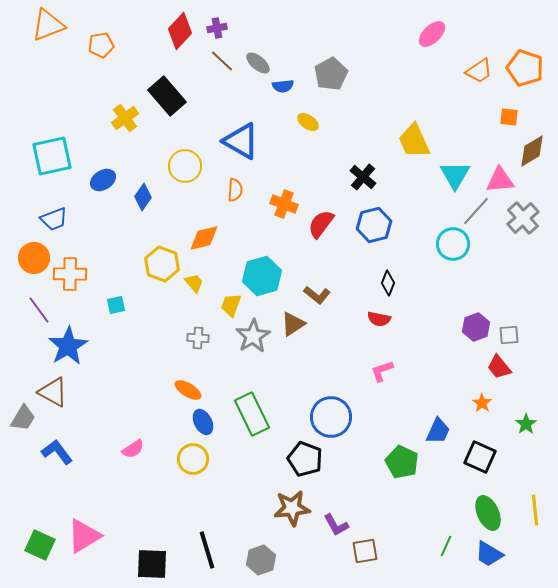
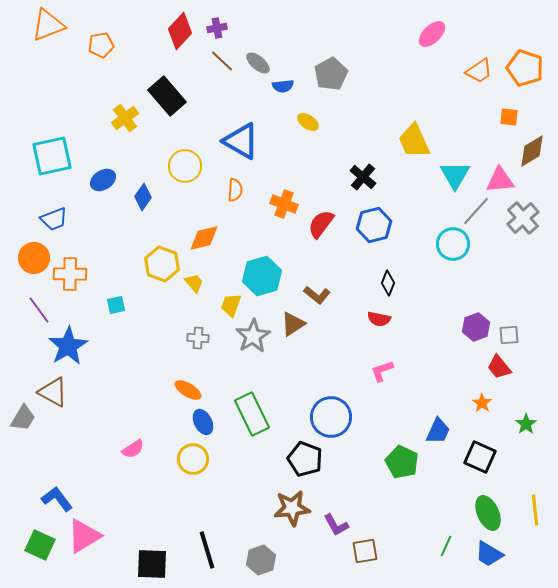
blue L-shape at (57, 452): moved 47 px down
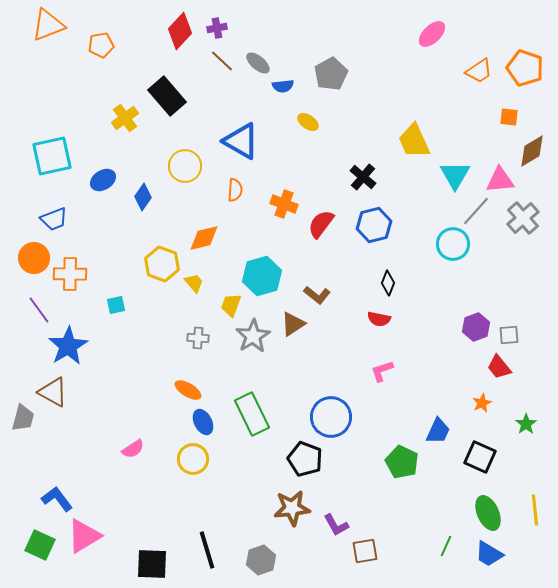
orange star at (482, 403): rotated 12 degrees clockwise
gray trapezoid at (23, 418): rotated 16 degrees counterclockwise
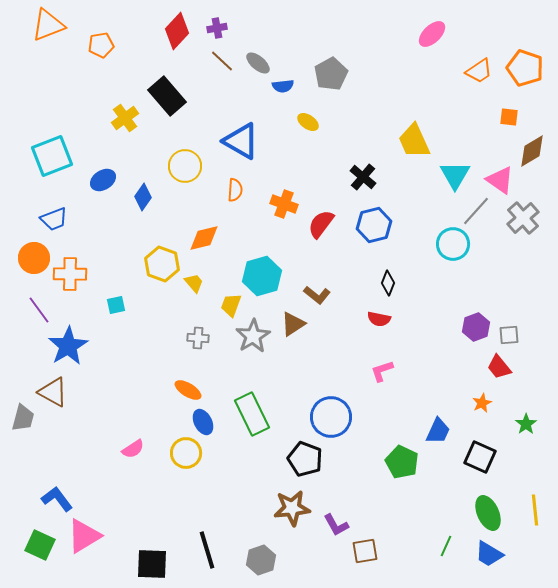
red diamond at (180, 31): moved 3 px left
cyan square at (52, 156): rotated 9 degrees counterclockwise
pink triangle at (500, 180): rotated 40 degrees clockwise
yellow circle at (193, 459): moved 7 px left, 6 px up
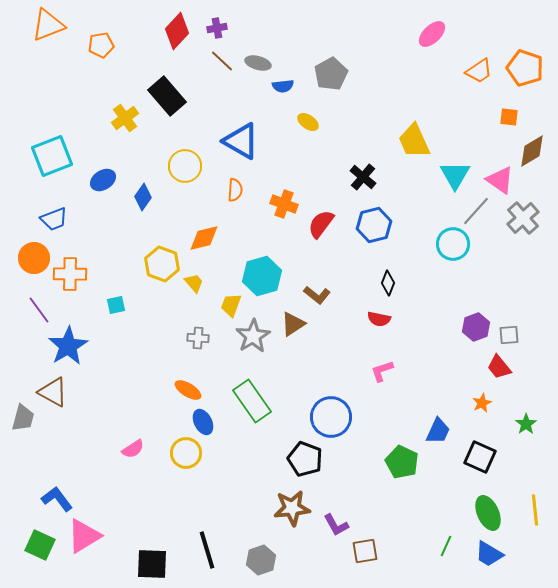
gray ellipse at (258, 63): rotated 25 degrees counterclockwise
green rectangle at (252, 414): moved 13 px up; rotated 9 degrees counterclockwise
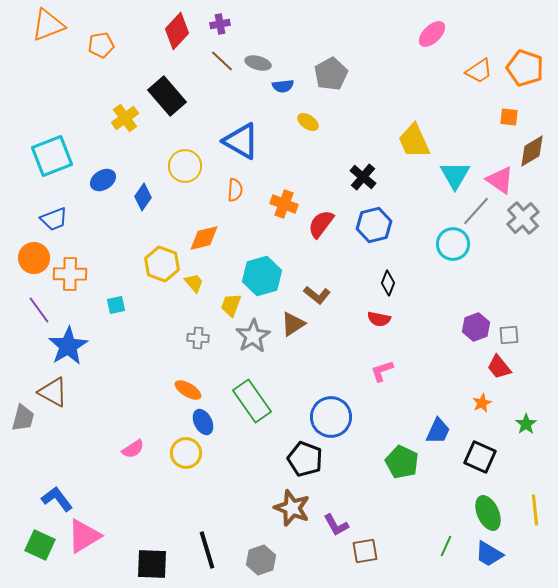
purple cross at (217, 28): moved 3 px right, 4 px up
brown star at (292, 508): rotated 27 degrees clockwise
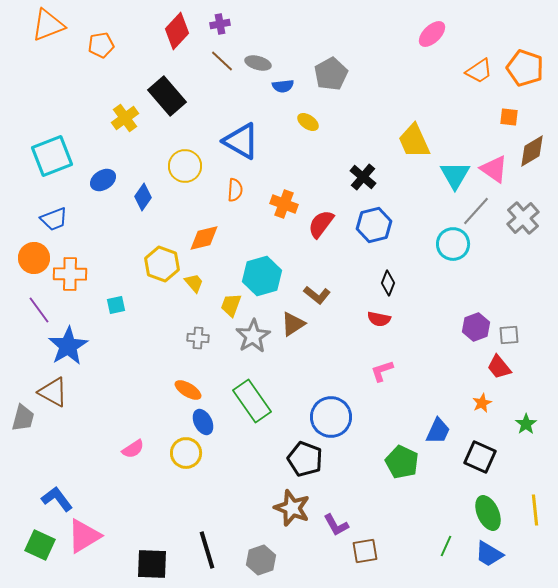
pink triangle at (500, 180): moved 6 px left, 11 px up
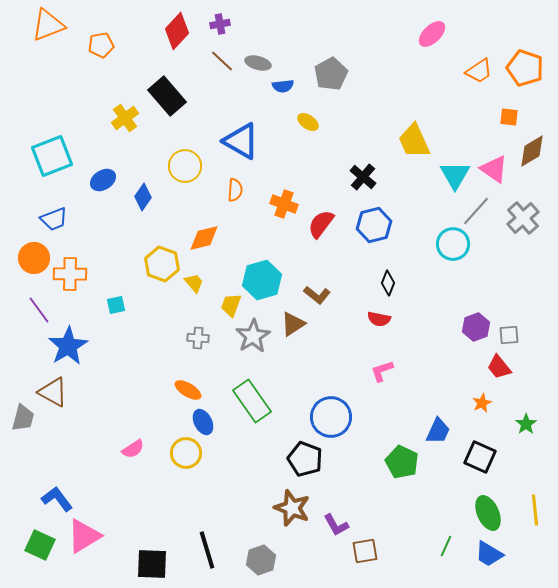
cyan hexagon at (262, 276): moved 4 px down
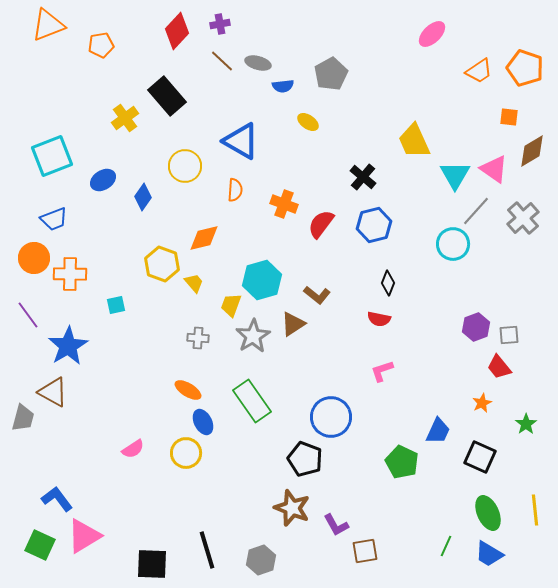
purple line at (39, 310): moved 11 px left, 5 px down
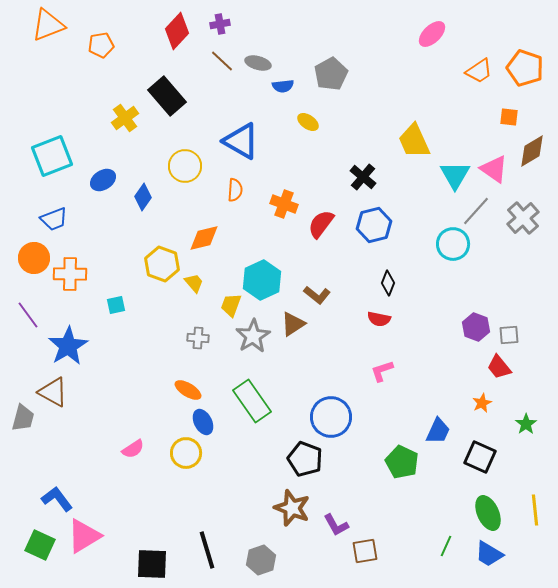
cyan hexagon at (262, 280): rotated 9 degrees counterclockwise
purple hexagon at (476, 327): rotated 20 degrees counterclockwise
